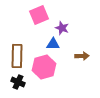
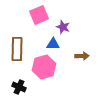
purple star: moved 1 px right, 1 px up
brown rectangle: moved 7 px up
black cross: moved 1 px right, 5 px down
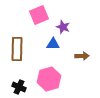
pink hexagon: moved 5 px right, 12 px down
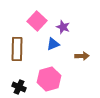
pink square: moved 2 px left, 6 px down; rotated 24 degrees counterclockwise
blue triangle: rotated 24 degrees counterclockwise
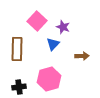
blue triangle: rotated 24 degrees counterclockwise
black cross: rotated 32 degrees counterclockwise
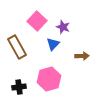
brown rectangle: moved 2 px up; rotated 30 degrees counterclockwise
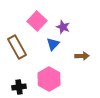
pink hexagon: rotated 15 degrees counterclockwise
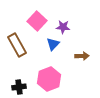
purple star: rotated 16 degrees counterclockwise
brown rectangle: moved 2 px up
pink hexagon: rotated 10 degrees clockwise
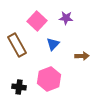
purple star: moved 3 px right, 9 px up
black cross: rotated 16 degrees clockwise
